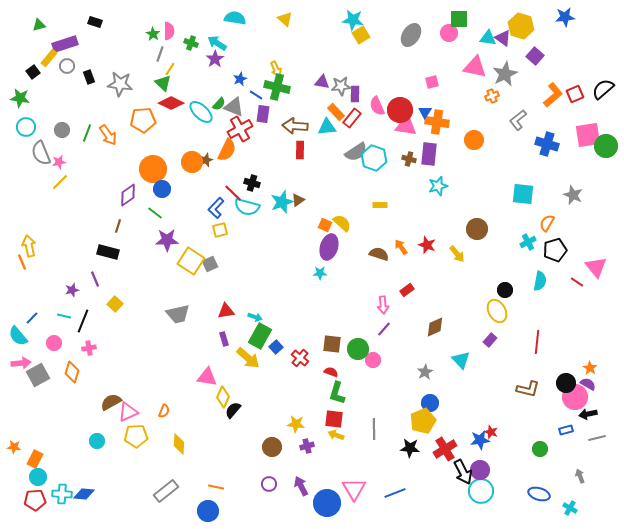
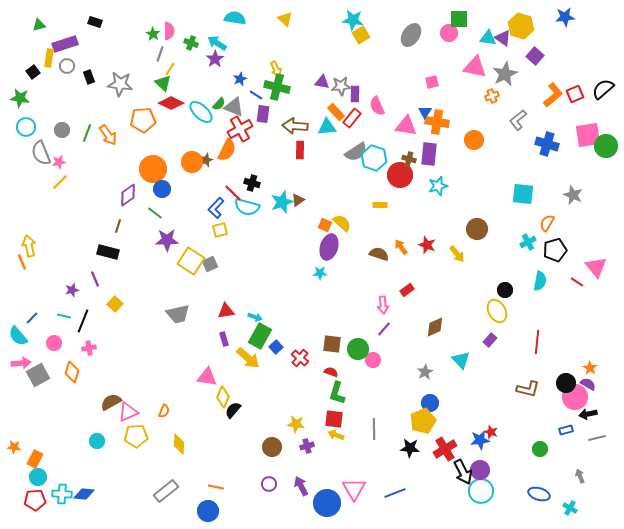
yellow rectangle at (49, 58): rotated 30 degrees counterclockwise
red circle at (400, 110): moved 65 px down
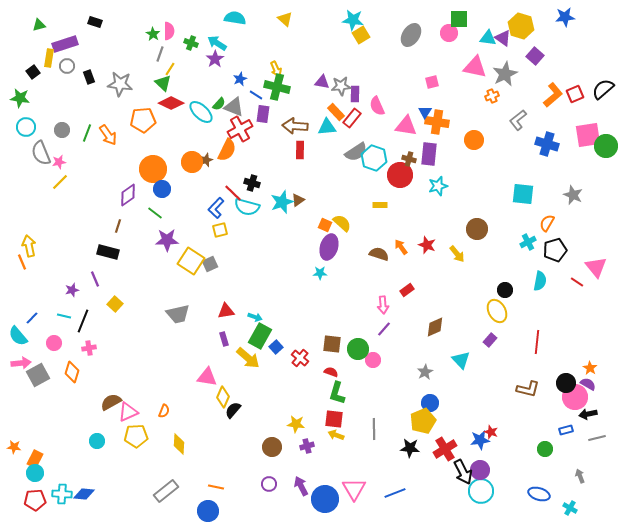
green circle at (540, 449): moved 5 px right
cyan circle at (38, 477): moved 3 px left, 4 px up
blue circle at (327, 503): moved 2 px left, 4 px up
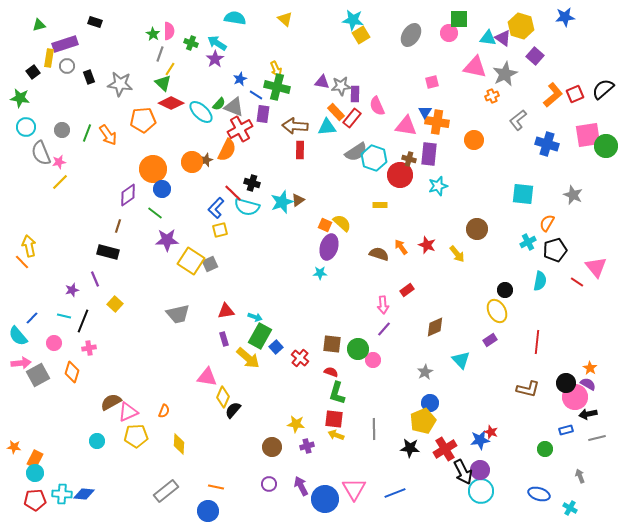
orange line at (22, 262): rotated 21 degrees counterclockwise
purple rectangle at (490, 340): rotated 16 degrees clockwise
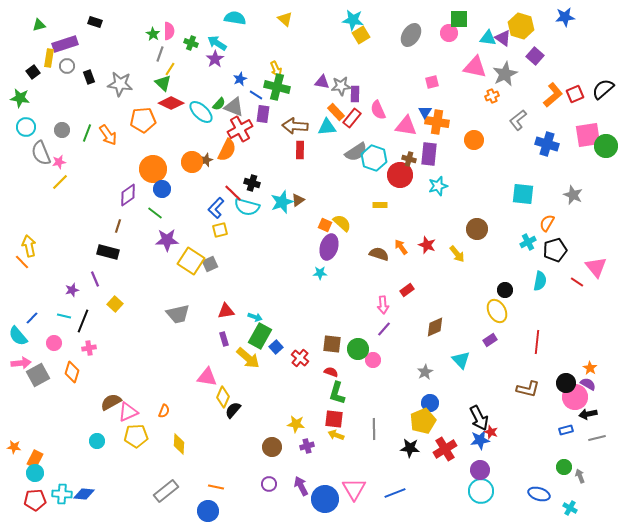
pink semicircle at (377, 106): moved 1 px right, 4 px down
green circle at (545, 449): moved 19 px right, 18 px down
black arrow at (463, 472): moved 16 px right, 54 px up
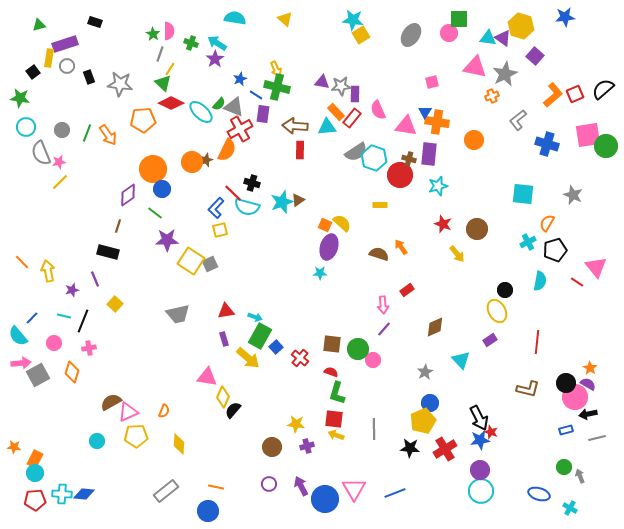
red star at (427, 245): moved 16 px right, 21 px up
yellow arrow at (29, 246): moved 19 px right, 25 px down
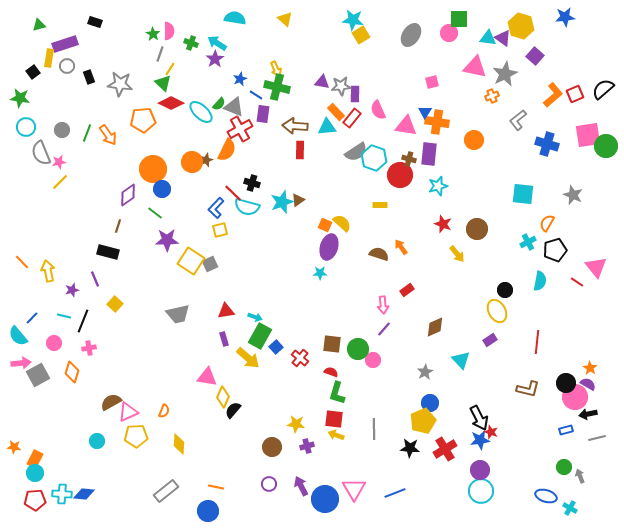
blue ellipse at (539, 494): moved 7 px right, 2 px down
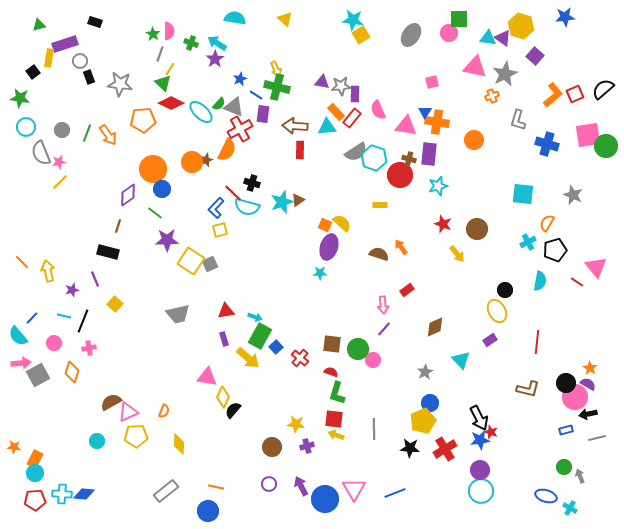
gray circle at (67, 66): moved 13 px right, 5 px up
gray L-shape at (518, 120): rotated 35 degrees counterclockwise
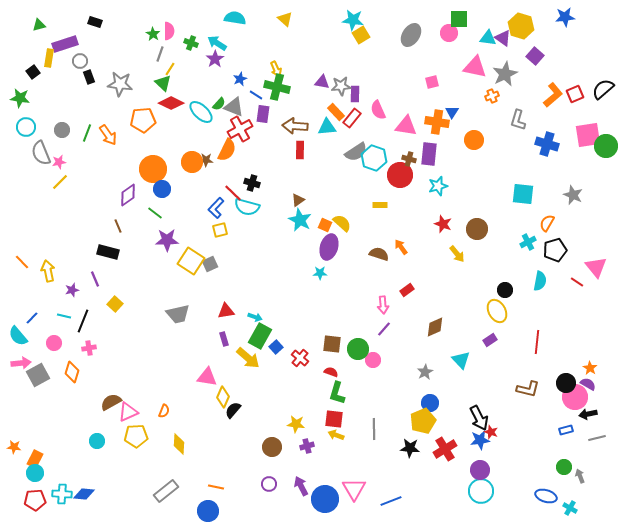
blue triangle at (425, 112): moved 27 px right
brown star at (206, 160): rotated 24 degrees clockwise
cyan star at (282, 202): moved 18 px right, 18 px down; rotated 25 degrees counterclockwise
brown line at (118, 226): rotated 40 degrees counterclockwise
blue line at (395, 493): moved 4 px left, 8 px down
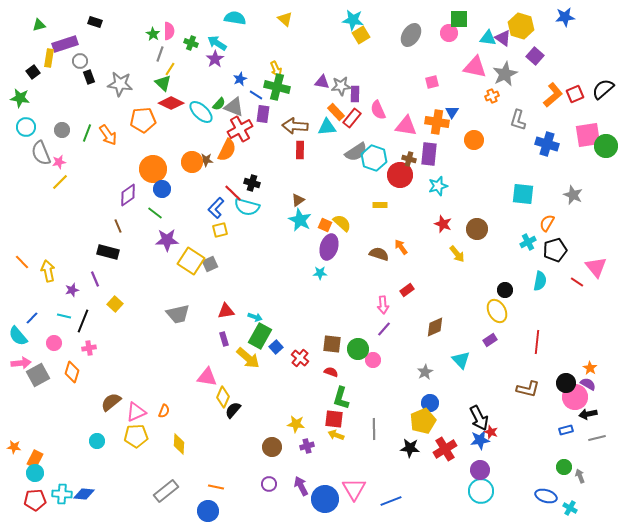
green L-shape at (337, 393): moved 4 px right, 5 px down
brown semicircle at (111, 402): rotated 10 degrees counterclockwise
pink triangle at (128, 412): moved 8 px right
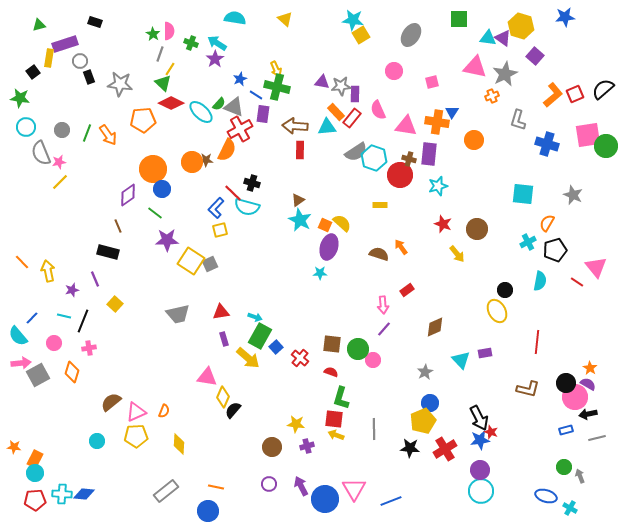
pink circle at (449, 33): moved 55 px left, 38 px down
red triangle at (226, 311): moved 5 px left, 1 px down
purple rectangle at (490, 340): moved 5 px left, 13 px down; rotated 24 degrees clockwise
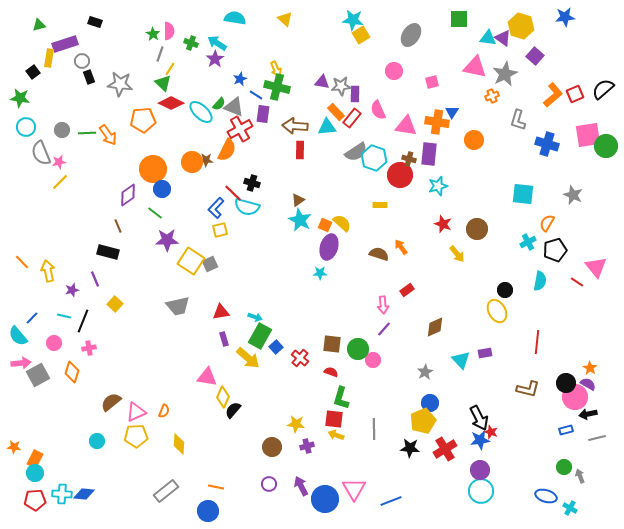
gray circle at (80, 61): moved 2 px right
green line at (87, 133): rotated 66 degrees clockwise
gray trapezoid at (178, 314): moved 8 px up
